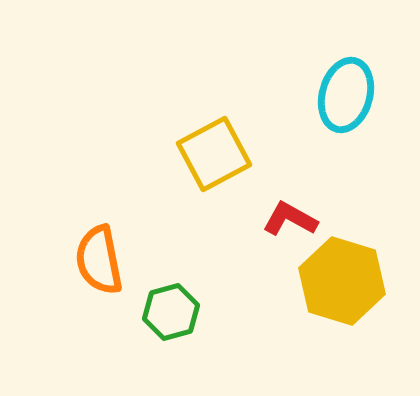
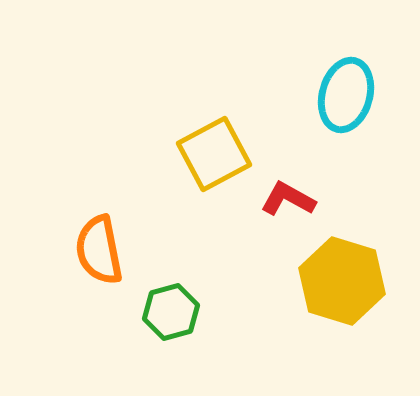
red L-shape: moved 2 px left, 20 px up
orange semicircle: moved 10 px up
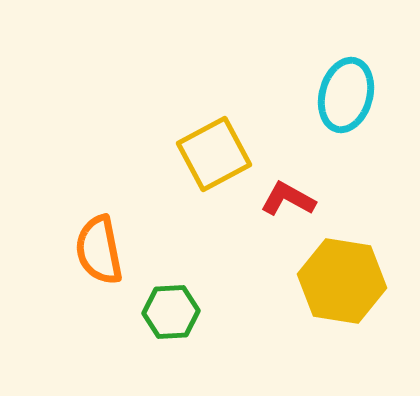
yellow hexagon: rotated 8 degrees counterclockwise
green hexagon: rotated 12 degrees clockwise
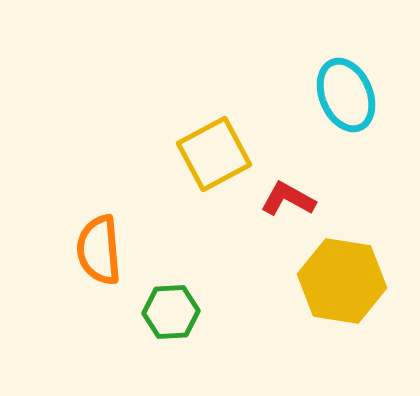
cyan ellipse: rotated 38 degrees counterclockwise
orange semicircle: rotated 6 degrees clockwise
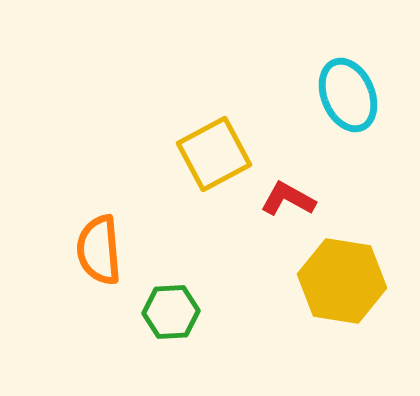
cyan ellipse: moved 2 px right
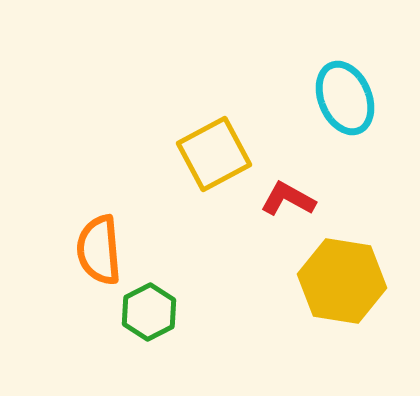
cyan ellipse: moved 3 px left, 3 px down
green hexagon: moved 22 px left; rotated 24 degrees counterclockwise
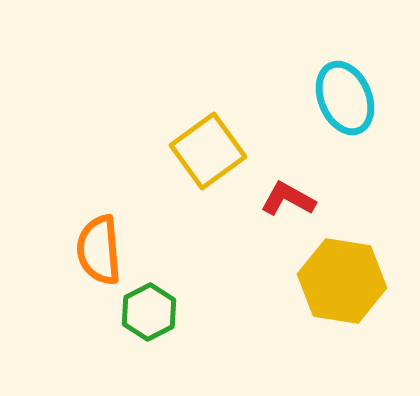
yellow square: moved 6 px left, 3 px up; rotated 8 degrees counterclockwise
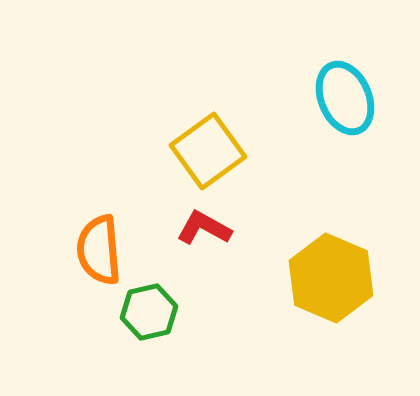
red L-shape: moved 84 px left, 29 px down
yellow hexagon: moved 11 px left, 3 px up; rotated 14 degrees clockwise
green hexagon: rotated 14 degrees clockwise
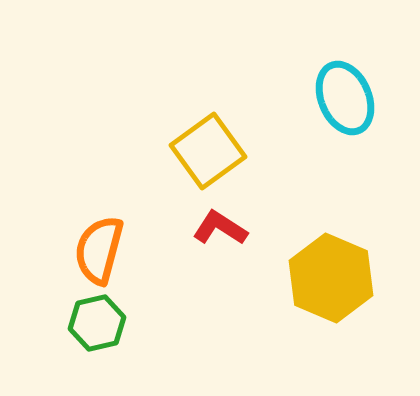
red L-shape: moved 16 px right; rotated 4 degrees clockwise
orange semicircle: rotated 20 degrees clockwise
green hexagon: moved 52 px left, 11 px down
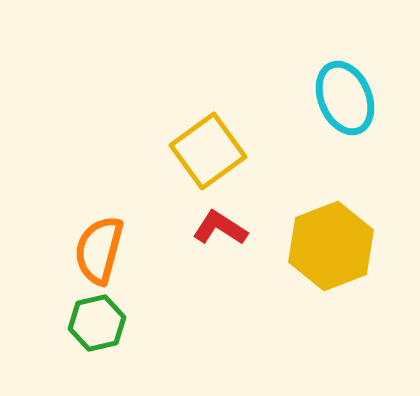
yellow hexagon: moved 32 px up; rotated 16 degrees clockwise
